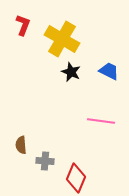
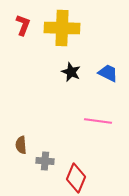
yellow cross: moved 11 px up; rotated 28 degrees counterclockwise
blue trapezoid: moved 1 px left, 2 px down
pink line: moved 3 px left
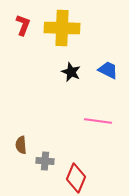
blue trapezoid: moved 3 px up
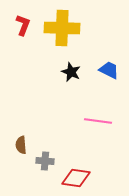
blue trapezoid: moved 1 px right
red diamond: rotated 76 degrees clockwise
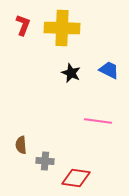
black star: moved 1 px down
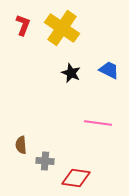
yellow cross: rotated 32 degrees clockwise
pink line: moved 2 px down
